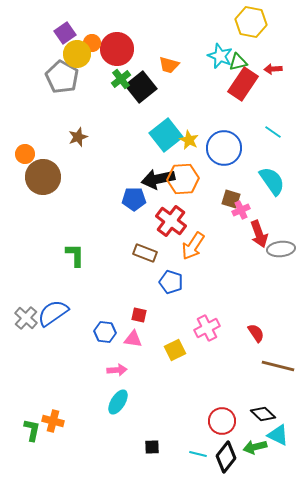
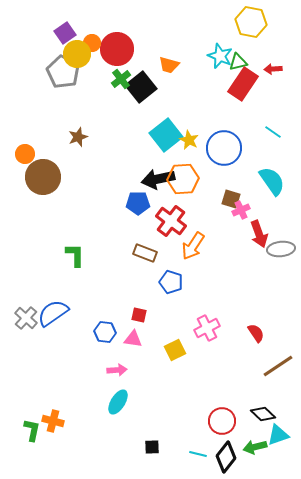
gray pentagon at (62, 77): moved 1 px right, 5 px up
blue pentagon at (134, 199): moved 4 px right, 4 px down
brown line at (278, 366): rotated 48 degrees counterclockwise
cyan triangle at (278, 435): rotated 45 degrees counterclockwise
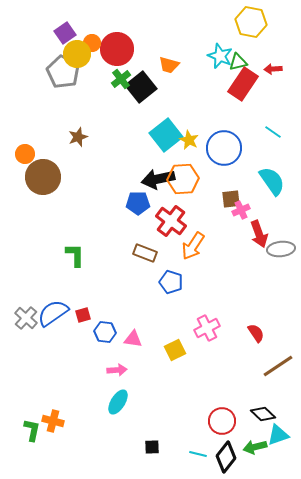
brown square at (231, 199): rotated 24 degrees counterclockwise
red square at (139, 315): moved 56 px left; rotated 28 degrees counterclockwise
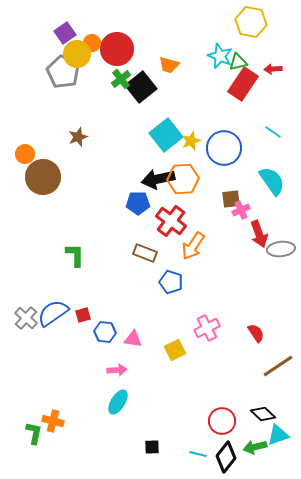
yellow star at (189, 140): moved 2 px right, 1 px down; rotated 24 degrees clockwise
green L-shape at (32, 430): moved 2 px right, 3 px down
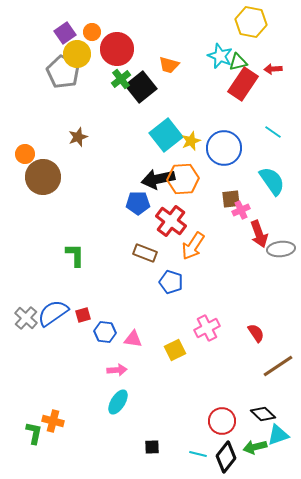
orange circle at (92, 43): moved 11 px up
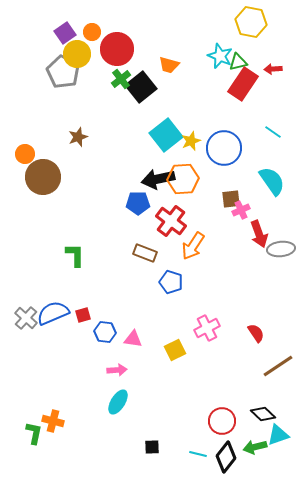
blue semicircle at (53, 313): rotated 12 degrees clockwise
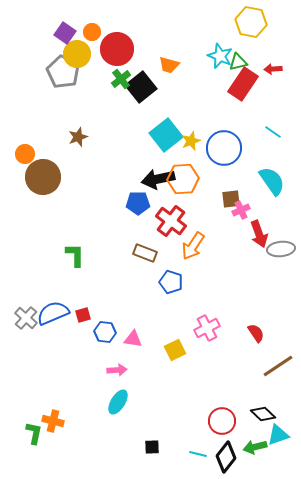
purple square at (65, 33): rotated 20 degrees counterclockwise
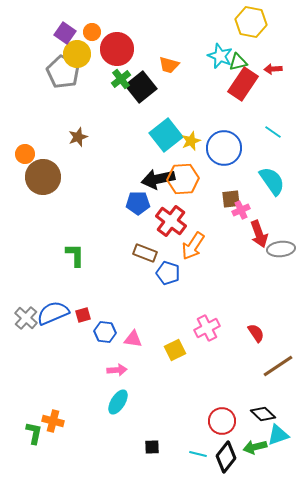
blue pentagon at (171, 282): moved 3 px left, 9 px up
